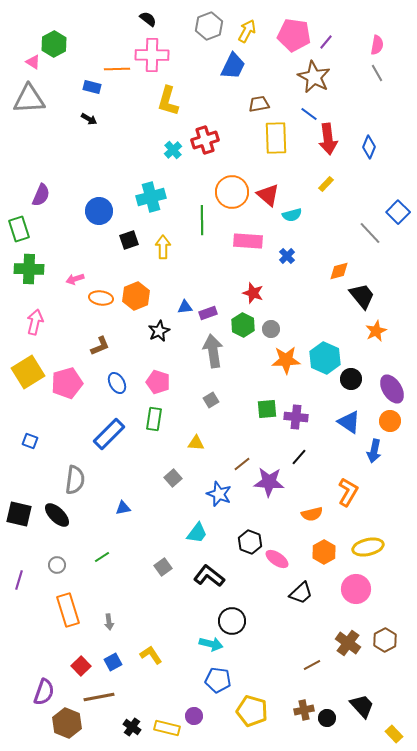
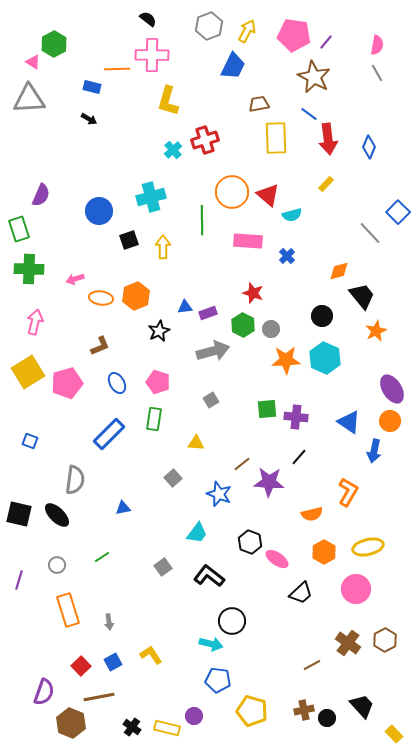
gray arrow at (213, 351): rotated 84 degrees clockwise
black circle at (351, 379): moved 29 px left, 63 px up
brown hexagon at (67, 723): moved 4 px right
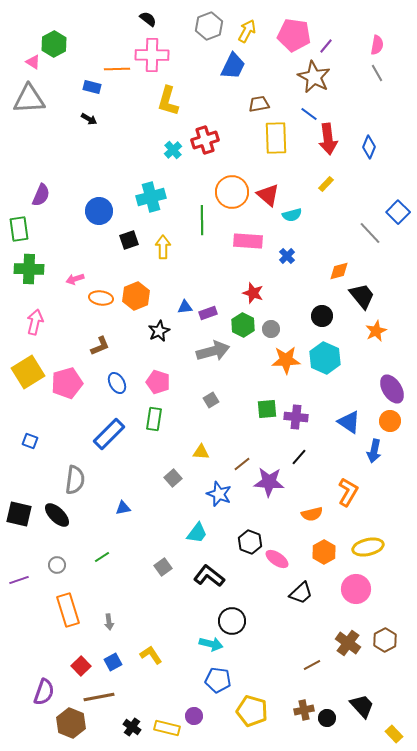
purple line at (326, 42): moved 4 px down
green rectangle at (19, 229): rotated 10 degrees clockwise
yellow triangle at (196, 443): moved 5 px right, 9 px down
purple line at (19, 580): rotated 54 degrees clockwise
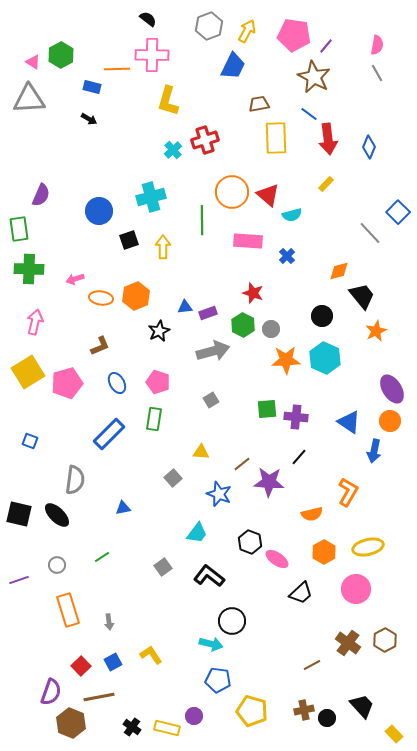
green hexagon at (54, 44): moved 7 px right, 11 px down
purple semicircle at (44, 692): moved 7 px right
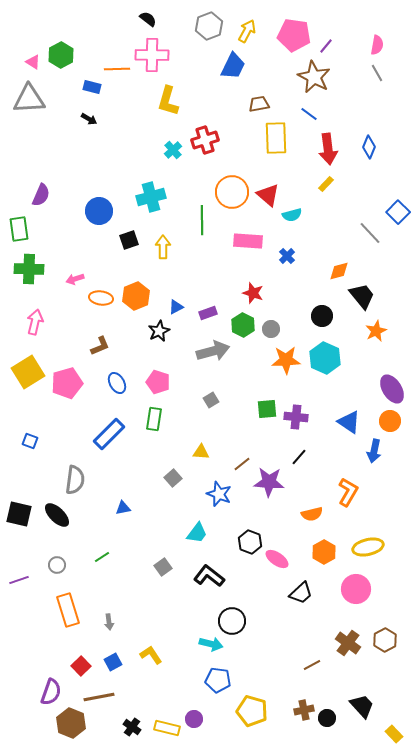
red arrow at (328, 139): moved 10 px down
blue triangle at (185, 307): moved 9 px left; rotated 21 degrees counterclockwise
purple circle at (194, 716): moved 3 px down
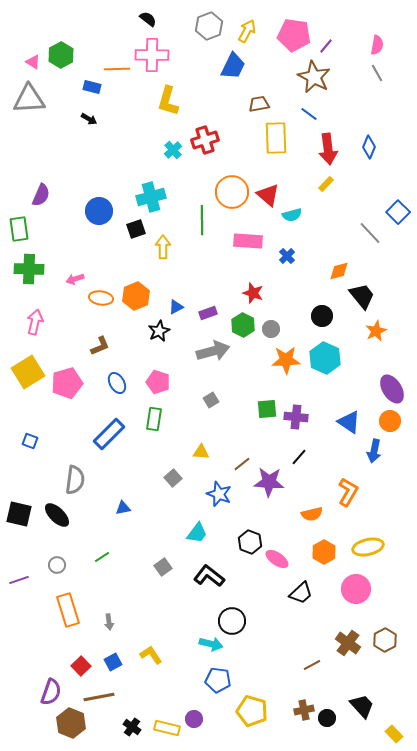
black square at (129, 240): moved 7 px right, 11 px up
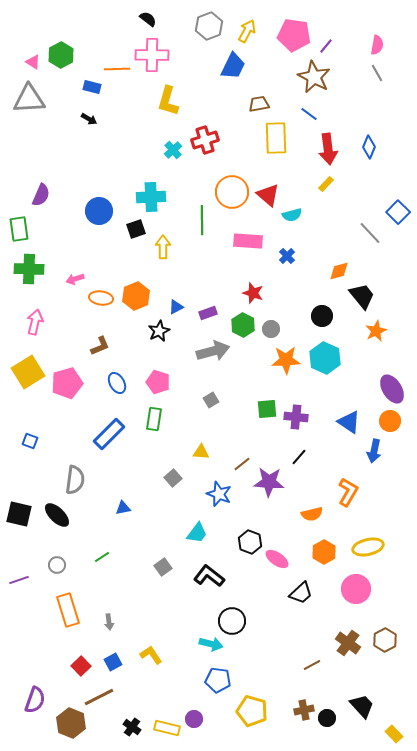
cyan cross at (151, 197): rotated 12 degrees clockwise
purple semicircle at (51, 692): moved 16 px left, 8 px down
brown line at (99, 697): rotated 16 degrees counterclockwise
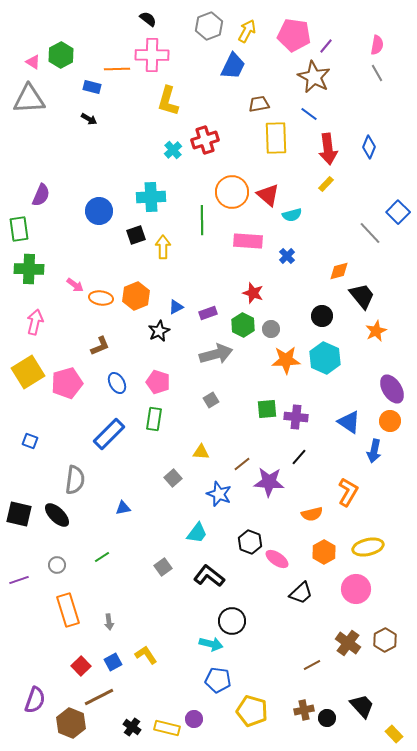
black square at (136, 229): moved 6 px down
pink arrow at (75, 279): moved 6 px down; rotated 126 degrees counterclockwise
gray arrow at (213, 351): moved 3 px right, 3 px down
yellow L-shape at (151, 655): moved 5 px left
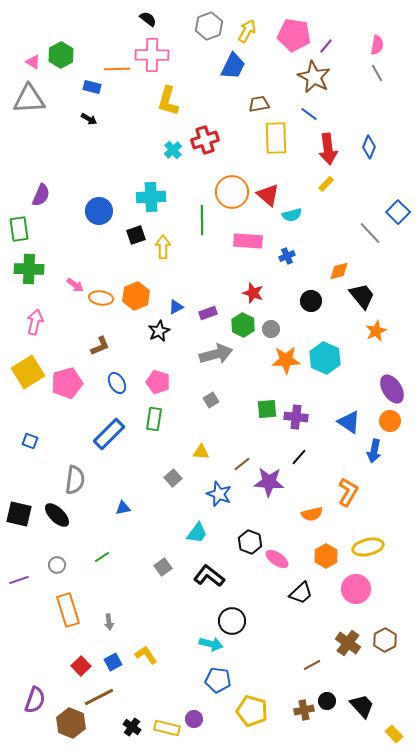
blue cross at (287, 256): rotated 21 degrees clockwise
black circle at (322, 316): moved 11 px left, 15 px up
orange hexagon at (324, 552): moved 2 px right, 4 px down
black circle at (327, 718): moved 17 px up
